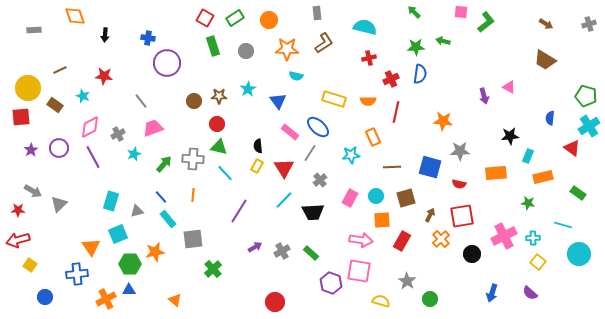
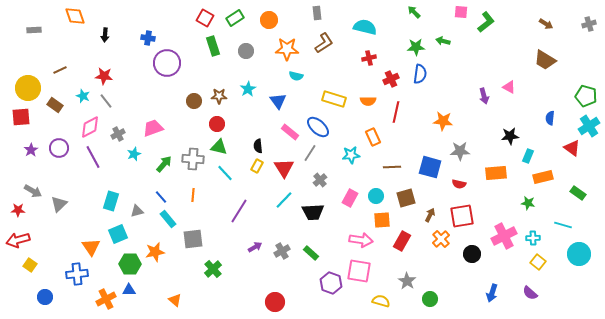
gray line at (141, 101): moved 35 px left
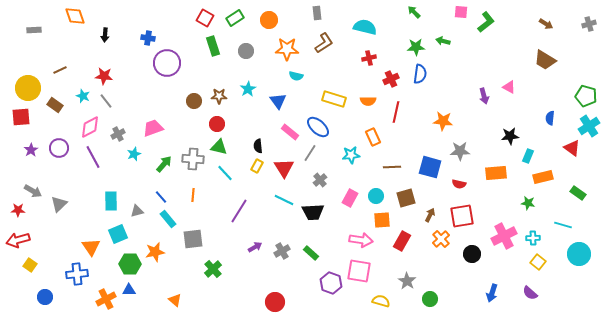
cyan line at (284, 200): rotated 72 degrees clockwise
cyan rectangle at (111, 201): rotated 18 degrees counterclockwise
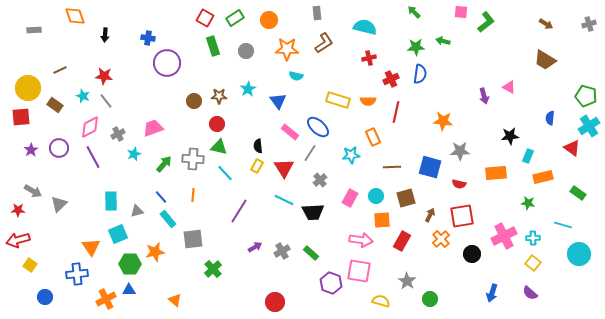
yellow rectangle at (334, 99): moved 4 px right, 1 px down
yellow square at (538, 262): moved 5 px left, 1 px down
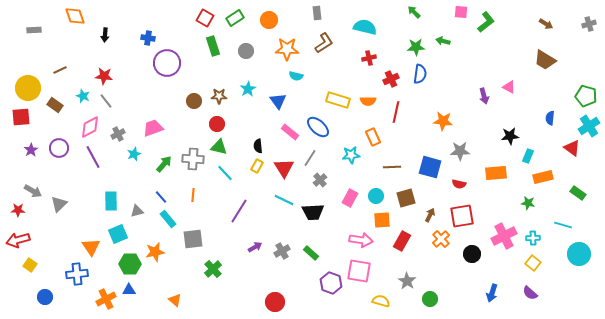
gray line at (310, 153): moved 5 px down
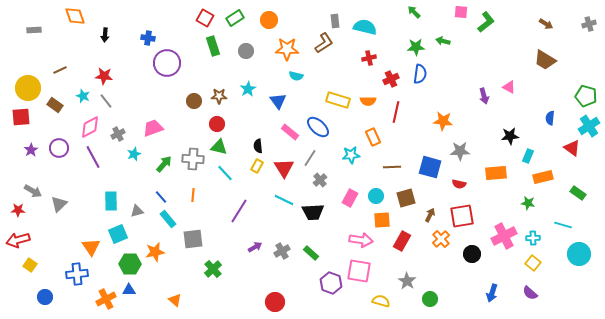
gray rectangle at (317, 13): moved 18 px right, 8 px down
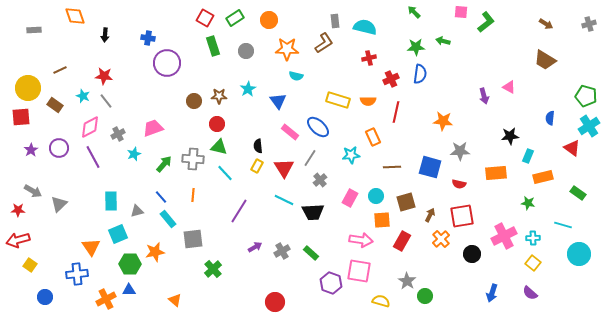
brown square at (406, 198): moved 4 px down
green circle at (430, 299): moved 5 px left, 3 px up
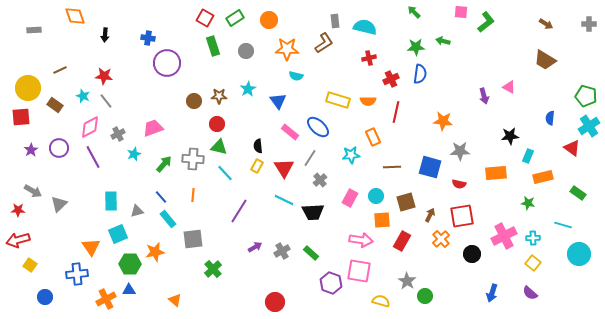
gray cross at (589, 24): rotated 16 degrees clockwise
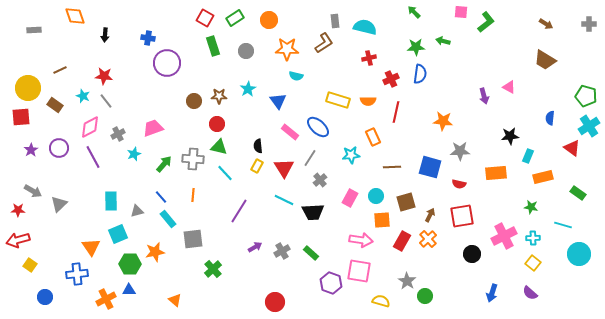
green star at (528, 203): moved 3 px right, 4 px down
orange cross at (441, 239): moved 13 px left
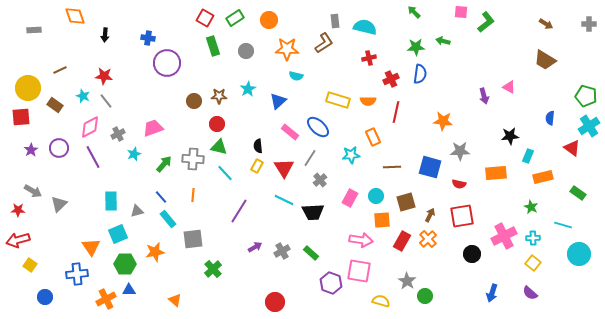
blue triangle at (278, 101): rotated 24 degrees clockwise
green star at (531, 207): rotated 16 degrees clockwise
green hexagon at (130, 264): moved 5 px left
